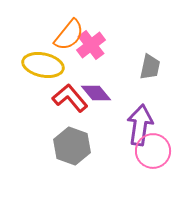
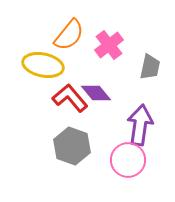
pink cross: moved 18 px right
pink circle: moved 25 px left, 9 px down
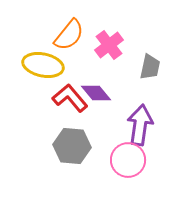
gray hexagon: rotated 15 degrees counterclockwise
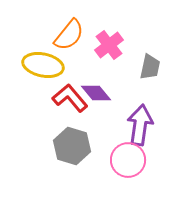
gray hexagon: rotated 12 degrees clockwise
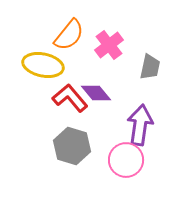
pink circle: moved 2 px left
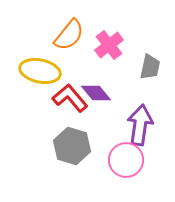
yellow ellipse: moved 3 px left, 6 px down
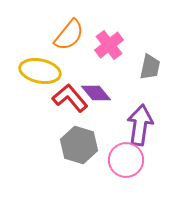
gray hexagon: moved 7 px right, 1 px up
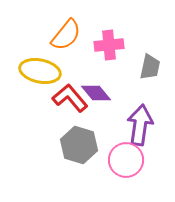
orange semicircle: moved 3 px left
pink cross: rotated 32 degrees clockwise
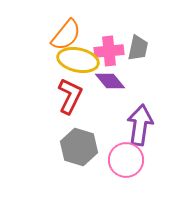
pink cross: moved 6 px down
gray trapezoid: moved 12 px left, 19 px up
yellow ellipse: moved 38 px right, 11 px up
purple diamond: moved 14 px right, 12 px up
red L-shape: moved 2 px up; rotated 66 degrees clockwise
gray hexagon: moved 2 px down
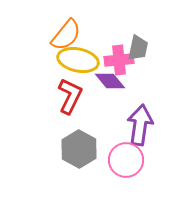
pink cross: moved 10 px right, 9 px down
gray hexagon: moved 2 px down; rotated 12 degrees clockwise
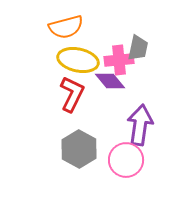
orange semicircle: moved 8 px up; rotated 36 degrees clockwise
red L-shape: moved 2 px right, 2 px up
